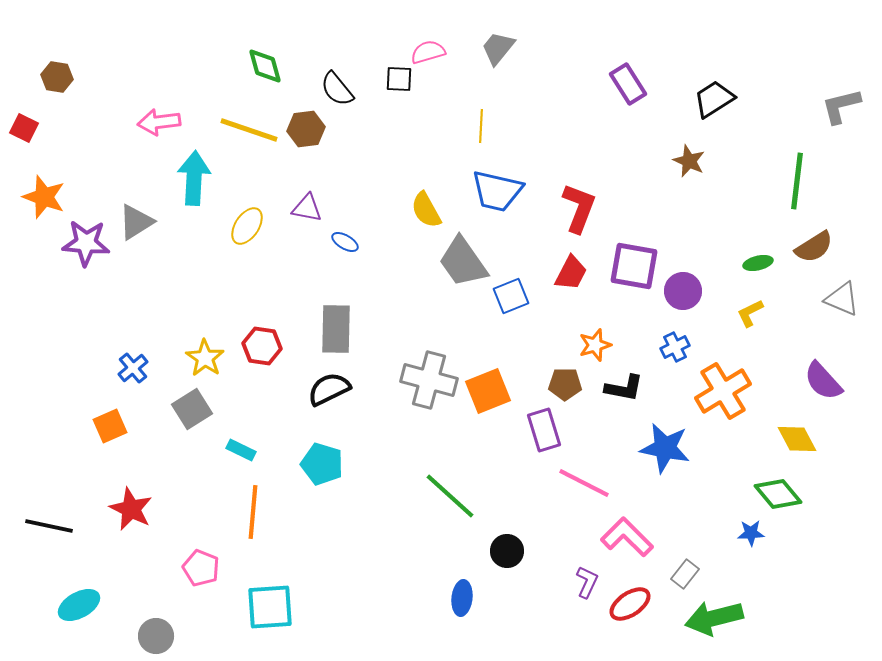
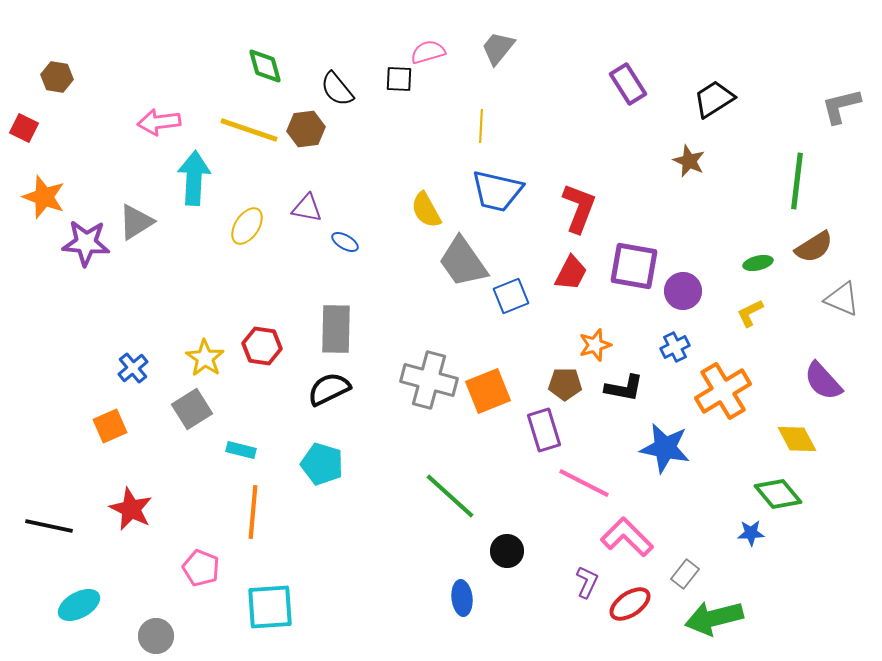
cyan rectangle at (241, 450): rotated 12 degrees counterclockwise
blue ellipse at (462, 598): rotated 12 degrees counterclockwise
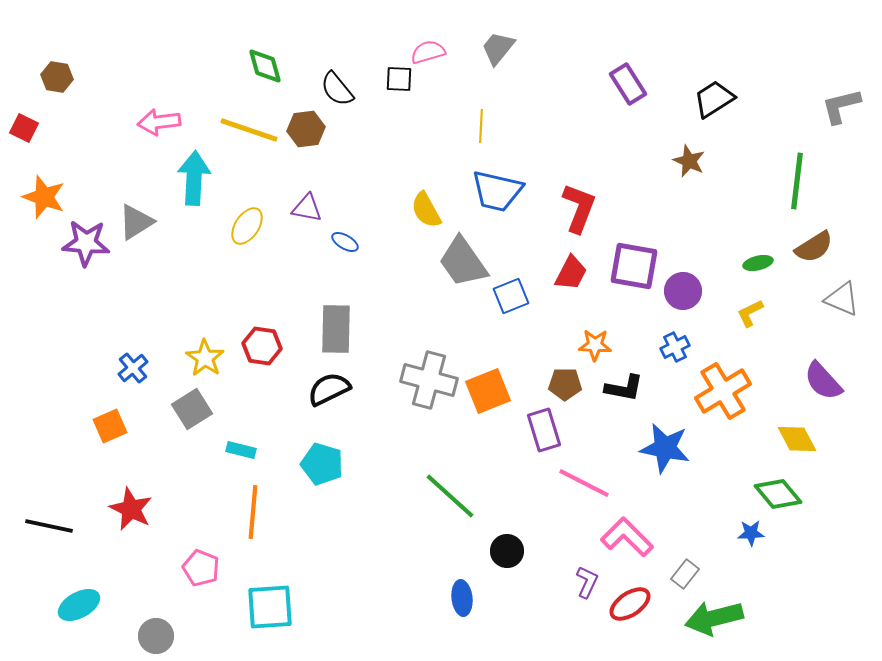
orange star at (595, 345): rotated 20 degrees clockwise
